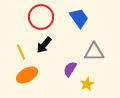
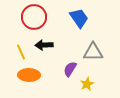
red circle: moved 7 px left
black arrow: rotated 48 degrees clockwise
gray triangle: moved 1 px left
orange ellipse: moved 2 px right; rotated 30 degrees clockwise
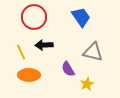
blue trapezoid: moved 2 px right, 1 px up
gray triangle: rotated 15 degrees clockwise
purple semicircle: moved 2 px left; rotated 63 degrees counterclockwise
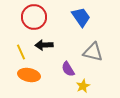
orange ellipse: rotated 10 degrees clockwise
yellow star: moved 4 px left, 2 px down
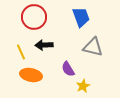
blue trapezoid: rotated 15 degrees clockwise
gray triangle: moved 5 px up
orange ellipse: moved 2 px right
